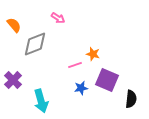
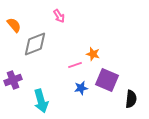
pink arrow: moved 1 px right, 2 px up; rotated 24 degrees clockwise
purple cross: rotated 24 degrees clockwise
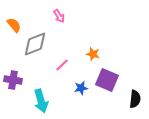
pink line: moved 13 px left; rotated 24 degrees counterclockwise
purple cross: rotated 30 degrees clockwise
black semicircle: moved 4 px right
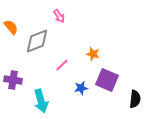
orange semicircle: moved 3 px left, 2 px down
gray diamond: moved 2 px right, 3 px up
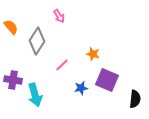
gray diamond: rotated 36 degrees counterclockwise
cyan arrow: moved 6 px left, 6 px up
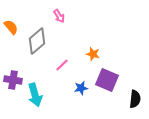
gray diamond: rotated 16 degrees clockwise
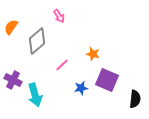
orange semicircle: rotated 105 degrees counterclockwise
purple cross: rotated 18 degrees clockwise
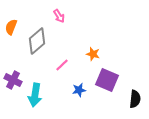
orange semicircle: rotated 14 degrees counterclockwise
blue star: moved 2 px left, 2 px down
cyan arrow: rotated 25 degrees clockwise
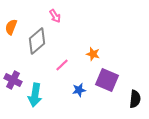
pink arrow: moved 4 px left
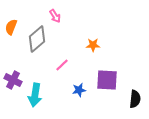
gray diamond: moved 2 px up
orange star: moved 9 px up; rotated 16 degrees counterclockwise
purple square: rotated 20 degrees counterclockwise
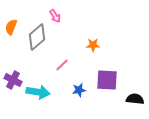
gray diamond: moved 2 px up
cyan arrow: moved 3 px right, 3 px up; rotated 90 degrees counterclockwise
black semicircle: rotated 90 degrees counterclockwise
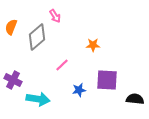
cyan arrow: moved 7 px down
